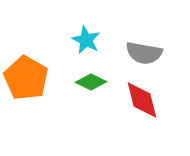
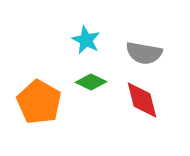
orange pentagon: moved 13 px right, 24 px down
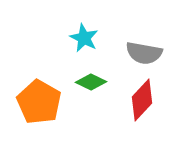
cyan star: moved 2 px left, 2 px up
red diamond: rotated 57 degrees clockwise
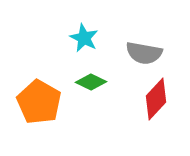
red diamond: moved 14 px right, 1 px up
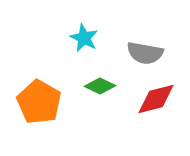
gray semicircle: moved 1 px right
green diamond: moved 9 px right, 4 px down
red diamond: rotated 33 degrees clockwise
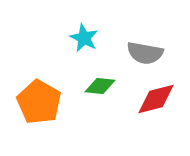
green diamond: rotated 20 degrees counterclockwise
